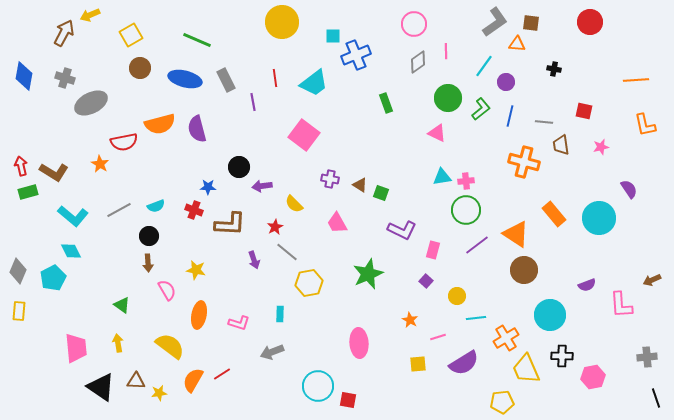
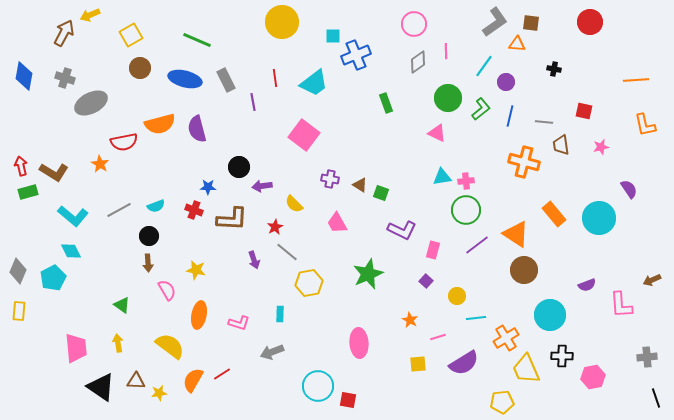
brown L-shape at (230, 224): moved 2 px right, 5 px up
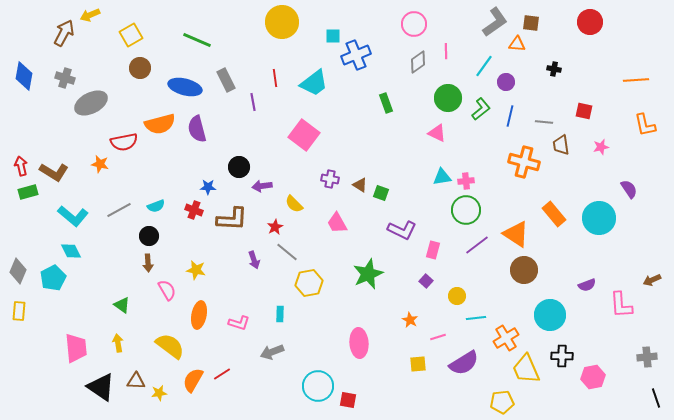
blue ellipse at (185, 79): moved 8 px down
orange star at (100, 164): rotated 18 degrees counterclockwise
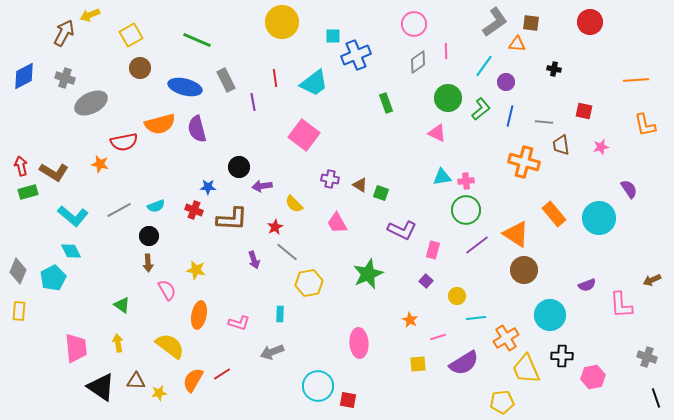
blue diamond at (24, 76): rotated 52 degrees clockwise
gray cross at (647, 357): rotated 24 degrees clockwise
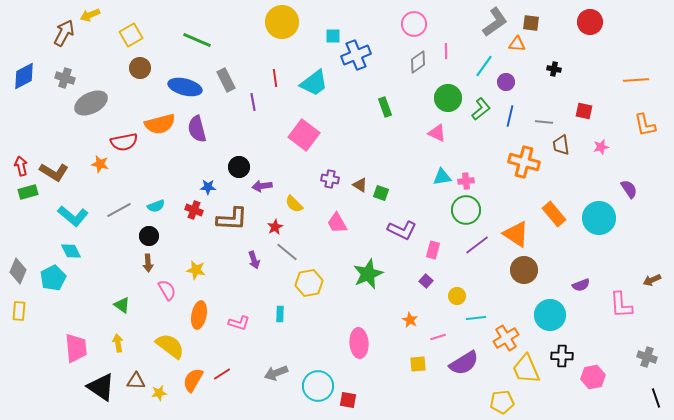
green rectangle at (386, 103): moved 1 px left, 4 px down
purple semicircle at (587, 285): moved 6 px left
gray arrow at (272, 352): moved 4 px right, 21 px down
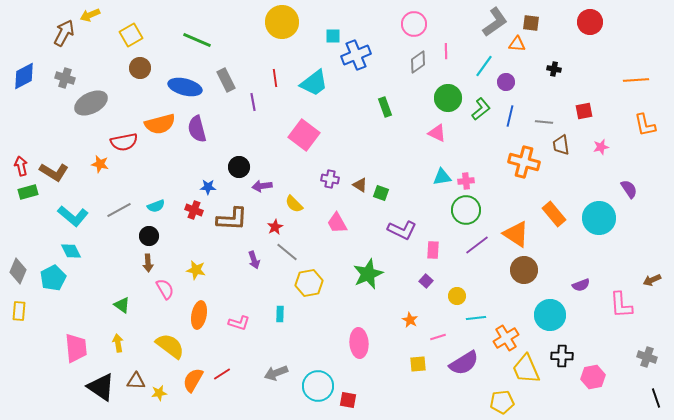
red square at (584, 111): rotated 24 degrees counterclockwise
pink rectangle at (433, 250): rotated 12 degrees counterclockwise
pink semicircle at (167, 290): moved 2 px left, 1 px up
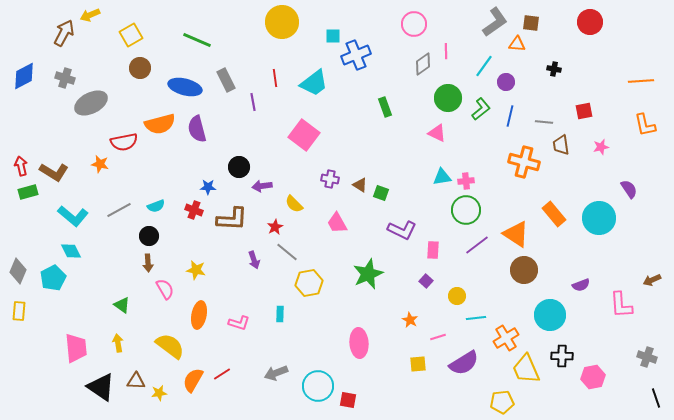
gray diamond at (418, 62): moved 5 px right, 2 px down
orange line at (636, 80): moved 5 px right, 1 px down
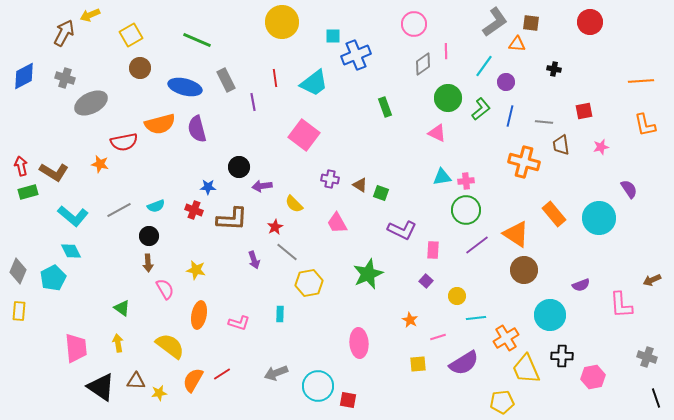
green triangle at (122, 305): moved 3 px down
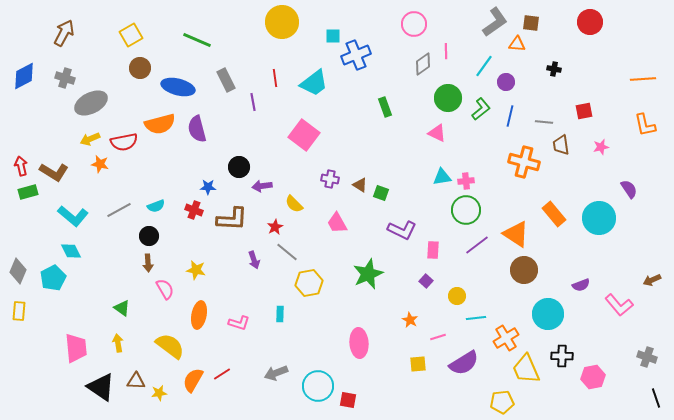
yellow arrow at (90, 15): moved 124 px down
orange line at (641, 81): moved 2 px right, 2 px up
blue ellipse at (185, 87): moved 7 px left
pink L-shape at (621, 305): moved 2 px left; rotated 36 degrees counterclockwise
cyan circle at (550, 315): moved 2 px left, 1 px up
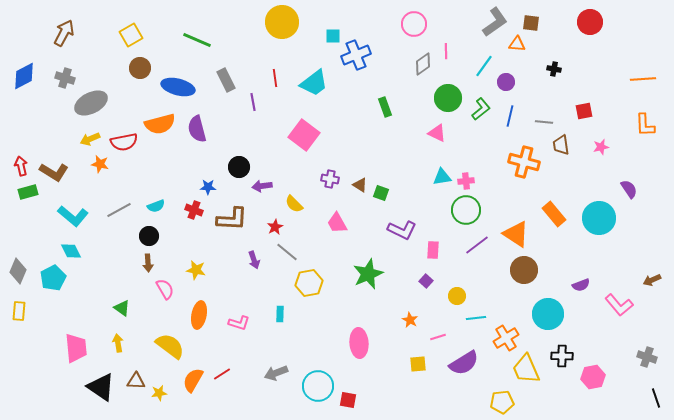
orange L-shape at (645, 125): rotated 10 degrees clockwise
